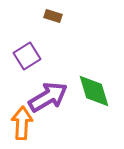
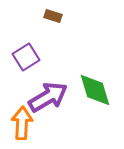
purple square: moved 1 px left, 1 px down
green diamond: moved 1 px right, 1 px up
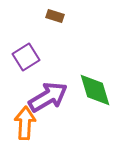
brown rectangle: moved 2 px right
orange arrow: moved 3 px right
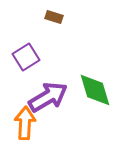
brown rectangle: moved 1 px left, 1 px down
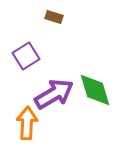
purple square: moved 1 px up
purple arrow: moved 6 px right, 3 px up
orange arrow: moved 2 px right
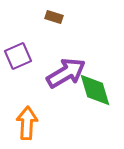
purple square: moved 8 px left; rotated 8 degrees clockwise
purple arrow: moved 12 px right, 21 px up
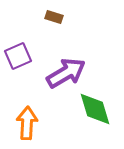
green diamond: moved 19 px down
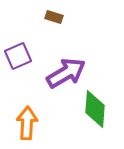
green diamond: rotated 21 degrees clockwise
